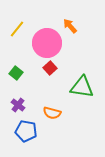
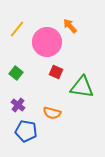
pink circle: moved 1 px up
red square: moved 6 px right, 4 px down; rotated 24 degrees counterclockwise
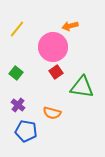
orange arrow: rotated 63 degrees counterclockwise
pink circle: moved 6 px right, 5 px down
red square: rotated 32 degrees clockwise
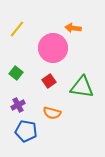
orange arrow: moved 3 px right, 2 px down; rotated 21 degrees clockwise
pink circle: moved 1 px down
red square: moved 7 px left, 9 px down
purple cross: rotated 24 degrees clockwise
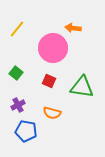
red square: rotated 32 degrees counterclockwise
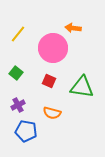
yellow line: moved 1 px right, 5 px down
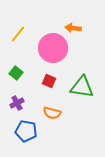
purple cross: moved 1 px left, 2 px up
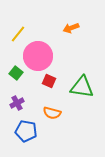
orange arrow: moved 2 px left; rotated 28 degrees counterclockwise
pink circle: moved 15 px left, 8 px down
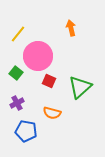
orange arrow: rotated 98 degrees clockwise
green triangle: moved 2 px left; rotated 50 degrees counterclockwise
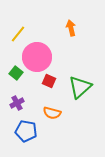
pink circle: moved 1 px left, 1 px down
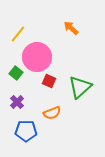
orange arrow: rotated 35 degrees counterclockwise
purple cross: moved 1 px up; rotated 16 degrees counterclockwise
orange semicircle: rotated 36 degrees counterclockwise
blue pentagon: rotated 10 degrees counterclockwise
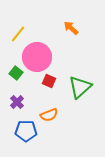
orange semicircle: moved 3 px left, 2 px down
